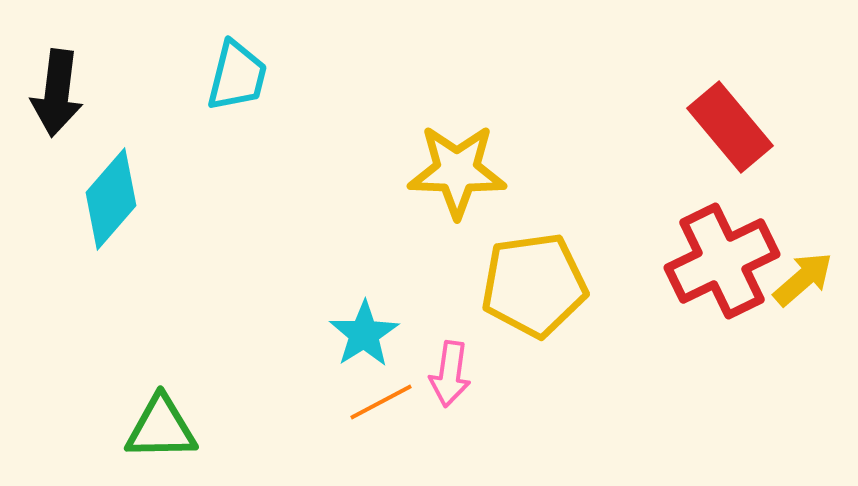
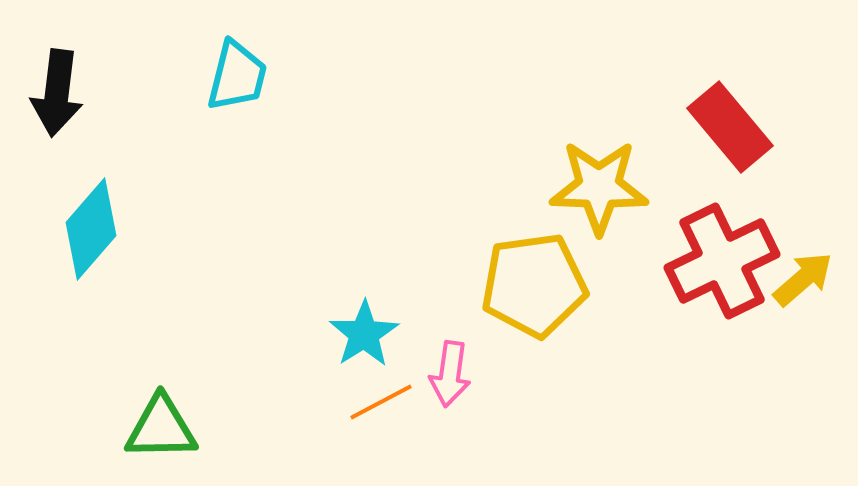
yellow star: moved 142 px right, 16 px down
cyan diamond: moved 20 px left, 30 px down
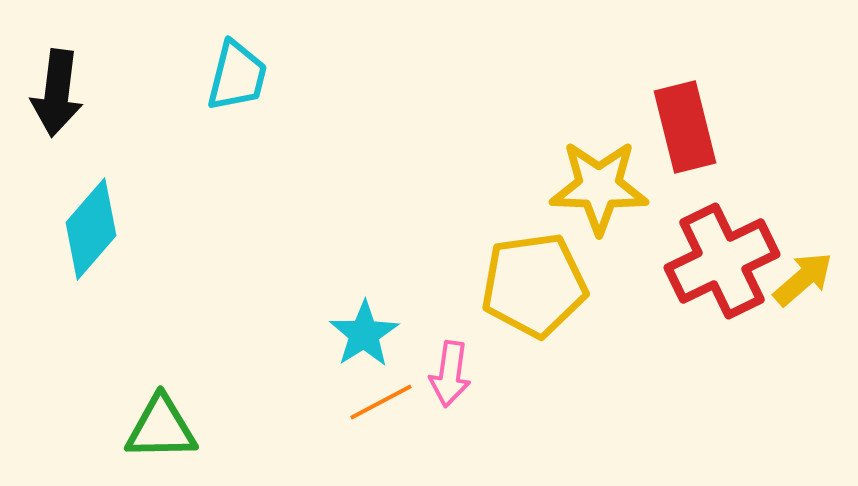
red rectangle: moved 45 px left; rotated 26 degrees clockwise
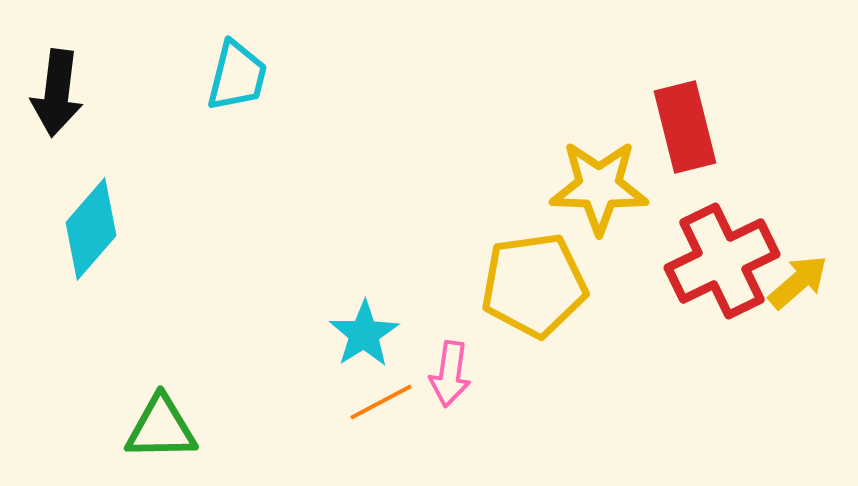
yellow arrow: moved 5 px left, 3 px down
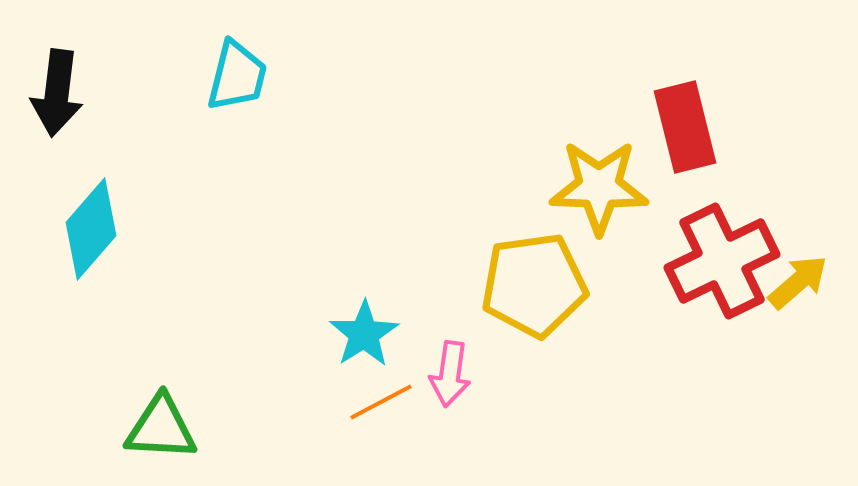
green triangle: rotated 4 degrees clockwise
